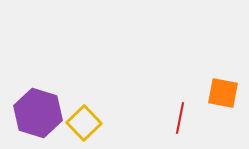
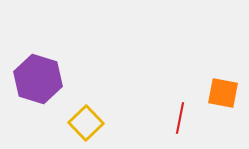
purple hexagon: moved 34 px up
yellow square: moved 2 px right
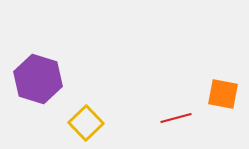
orange square: moved 1 px down
red line: moved 4 px left; rotated 64 degrees clockwise
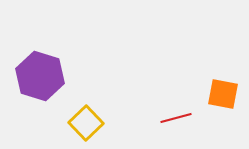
purple hexagon: moved 2 px right, 3 px up
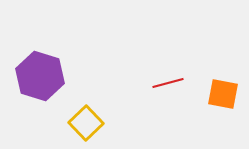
red line: moved 8 px left, 35 px up
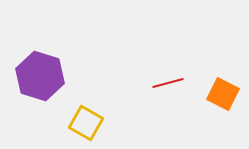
orange square: rotated 16 degrees clockwise
yellow square: rotated 16 degrees counterclockwise
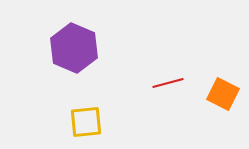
purple hexagon: moved 34 px right, 28 px up; rotated 6 degrees clockwise
yellow square: moved 1 px up; rotated 36 degrees counterclockwise
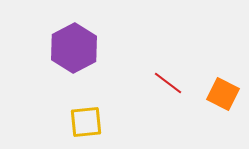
purple hexagon: rotated 9 degrees clockwise
red line: rotated 52 degrees clockwise
